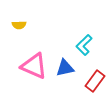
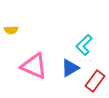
yellow semicircle: moved 8 px left, 5 px down
blue triangle: moved 5 px right; rotated 18 degrees counterclockwise
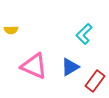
cyan L-shape: moved 11 px up
blue triangle: moved 1 px up
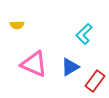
yellow semicircle: moved 6 px right, 5 px up
pink triangle: moved 2 px up
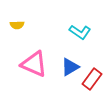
cyan L-shape: moved 4 px left, 2 px up; rotated 100 degrees counterclockwise
red rectangle: moved 3 px left, 2 px up
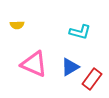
cyan L-shape: rotated 20 degrees counterclockwise
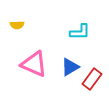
cyan L-shape: rotated 15 degrees counterclockwise
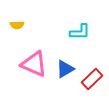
blue triangle: moved 5 px left, 2 px down
red rectangle: rotated 10 degrees clockwise
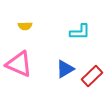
yellow semicircle: moved 8 px right, 1 px down
pink triangle: moved 15 px left
red rectangle: moved 3 px up
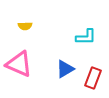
cyan L-shape: moved 6 px right, 5 px down
red rectangle: moved 1 px right, 2 px down; rotated 25 degrees counterclockwise
